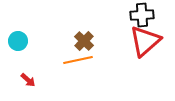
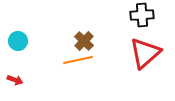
red triangle: moved 12 px down
red arrow: moved 13 px left; rotated 21 degrees counterclockwise
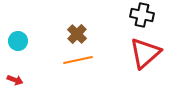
black cross: rotated 15 degrees clockwise
brown cross: moved 7 px left, 7 px up
